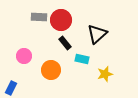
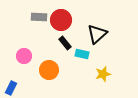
cyan rectangle: moved 5 px up
orange circle: moved 2 px left
yellow star: moved 2 px left
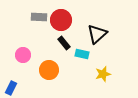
black rectangle: moved 1 px left
pink circle: moved 1 px left, 1 px up
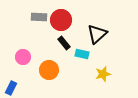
pink circle: moved 2 px down
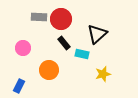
red circle: moved 1 px up
pink circle: moved 9 px up
blue rectangle: moved 8 px right, 2 px up
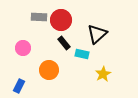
red circle: moved 1 px down
yellow star: rotated 14 degrees counterclockwise
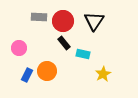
red circle: moved 2 px right, 1 px down
black triangle: moved 3 px left, 13 px up; rotated 15 degrees counterclockwise
pink circle: moved 4 px left
cyan rectangle: moved 1 px right
orange circle: moved 2 px left, 1 px down
blue rectangle: moved 8 px right, 11 px up
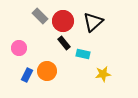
gray rectangle: moved 1 px right, 1 px up; rotated 42 degrees clockwise
black triangle: moved 1 px left, 1 px down; rotated 15 degrees clockwise
yellow star: rotated 21 degrees clockwise
